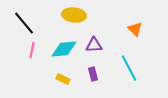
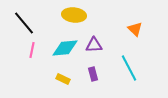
cyan diamond: moved 1 px right, 1 px up
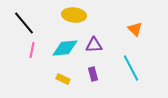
cyan line: moved 2 px right
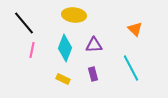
cyan diamond: rotated 64 degrees counterclockwise
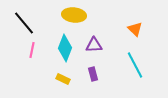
cyan line: moved 4 px right, 3 px up
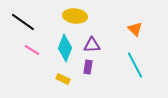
yellow ellipse: moved 1 px right, 1 px down
black line: moved 1 px left, 1 px up; rotated 15 degrees counterclockwise
purple triangle: moved 2 px left
pink line: rotated 70 degrees counterclockwise
purple rectangle: moved 5 px left, 7 px up; rotated 24 degrees clockwise
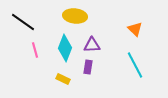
pink line: moved 3 px right; rotated 42 degrees clockwise
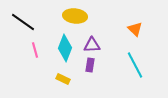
purple rectangle: moved 2 px right, 2 px up
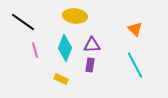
yellow rectangle: moved 2 px left
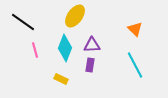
yellow ellipse: rotated 60 degrees counterclockwise
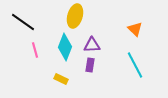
yellow ellipse: rotated 20 degrees counterclockwise
cyan diamond: moved 1 px up
